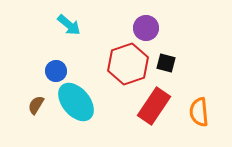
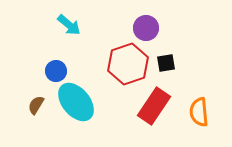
black square: rotated 24 degrees counterclockwise
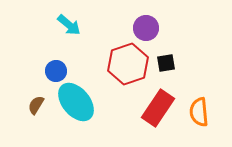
red rectangle: moved 4 px right, 2 px down
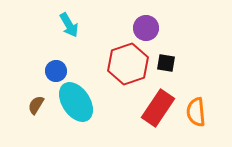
cyan arrow: rotated 20 degrees clockwise
black square: rotated 18 degrees clockwise
cyan ellipse: rotated 6 degrees clockwise
orange semicircle: moved 3 px left
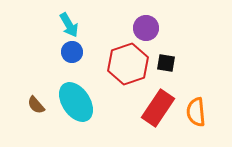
blue circle: moved 16 px right, 19 px up
brown semicircle: rotated 72 degrees counterclockwise
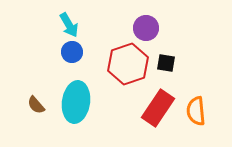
cyan ellipse: rotated 42 degrees clockwise
orange semicircle: moved 1 px up
